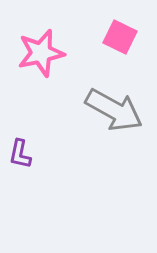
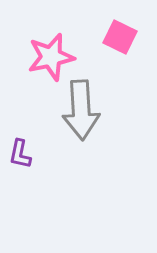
pink star: moved 10 px right, 4 px down
gray arrow: moved 33 px left; rotated 58 degrees clockwise
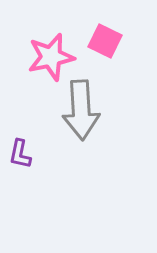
pink square: moved 15 px left, 4 px down
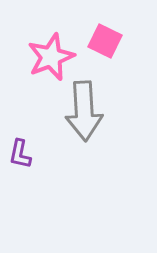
pink star: rotated 9 degrees counterclockwise
gray arrow: moved 3 px right, 1 px down
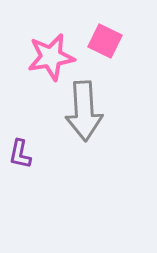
pink star: rotated 12 degrees clockwise
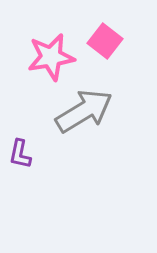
pink square: rotated 12 degrees clockwise
gray arrow: rotated 118 degrees counterclockwise
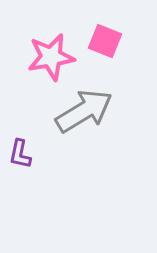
pink square: rotated 16 degrees counterclockwise
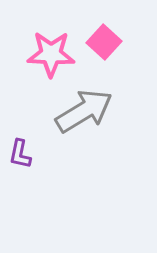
pink square: moved 1 px left, 1 px down; rotated 20 degrees clockwise
pink star: moved 3 px up; rotated 12 degrees clockwise
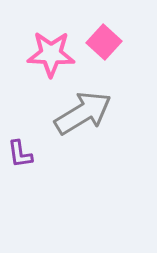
gray arrow: moved 1 px left, 2 px down
purple L-shape: rotated 20 degrees counterclockwise
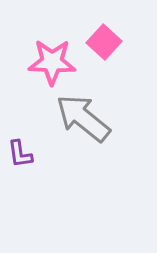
pink star: moved 1 px right, 8 px down
gray arrow: moved 5 px down; rotated 110 degrees counterclockwise
